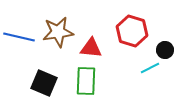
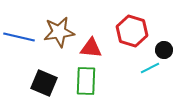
brown star: moved 1 px right
black circle: moved 1 px left
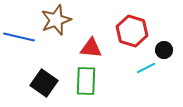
brown star: moved 3 px left, 12 px up; rotated 12 degrees counterclockwise
cyan line: moved 4 px left
black square: rotated 12 degrees clockwise
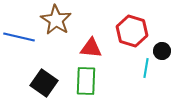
brown star: rotated 20 degrees counterclockwise
black circle: moved 2 px left, 1 px down
cyan line: rotated 54 degrees counterclockwise
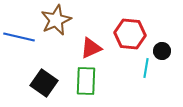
brown star: rotated 16 degrees clockwise
red hexagon: moved 2 px left, 3 px down; rotated 12 degrees counterclockwise
red triangle: rotated 30 degrees counterclockwise
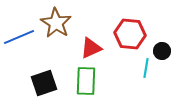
brown star: moved 3 px down; rotated 16 degrees counterclockwise
blue line: rotated 36 degrees counterclockwise
black square: rotated 36 degrees clockwise
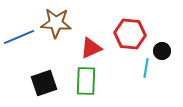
brown star: rotated 28 degrees counterclockwise
